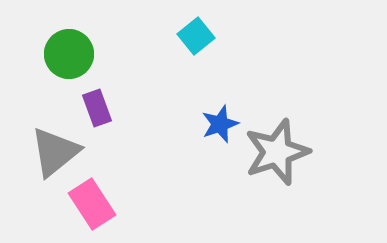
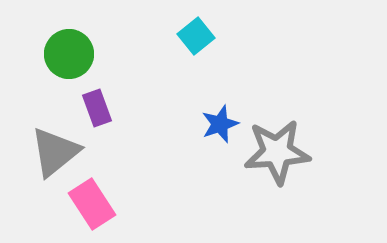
gray star: rotated 14 degrees clockwise
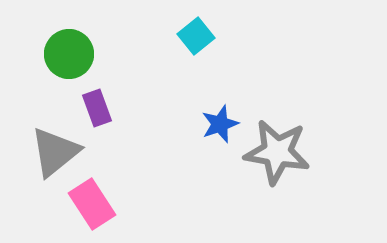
gray star: rotated 14 degrees clockwise
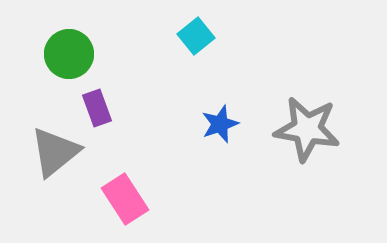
gray star: moved 30 px right, 23 px up
pink rectangle: moved 33 px right, 5 px up
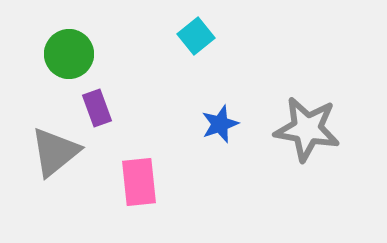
pink rectangle: moved 14 px right, 17 px up; rotated 27 degrees clockwise
